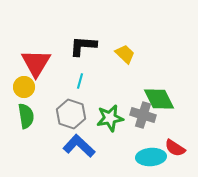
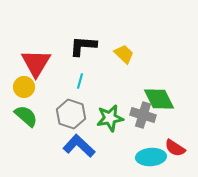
yellow trapezoid: moved 1 px left
green semicircle: rotated 40 degrees counterclockwise
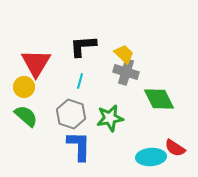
black L-shape: rotated 8 degrees counterclockwise
gray cross: moved 17 px left, 43 px up
blue L-shape: rotated 48 degrees clockwise
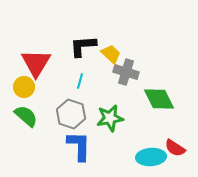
yellow trapezoid: moved 13 px left
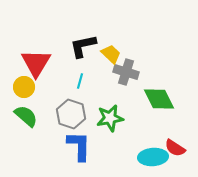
black L-shape: rotated 8 degrees counterclockwise
cyan ellipse: moved 2 px right
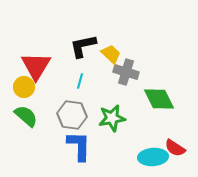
red triangle: moved 3 px down
gray hexagon: moved 1 px right, 1 px down; rotated 12 degrees counterclockwise
green star: moved 2 px right
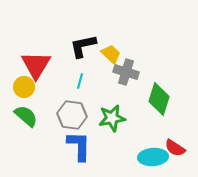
red triangle: moved 1 px up
green diamond: rotated 44 degrees clockwise
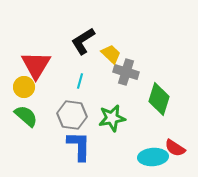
black L-shape: moved 5 px up; rotated 20 degrees counterclockwise
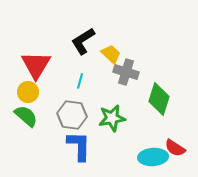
yellow circle: moved 4 px right, 5 px down
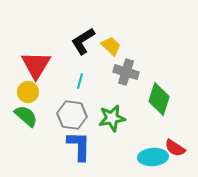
yellow trapezoid: moved 8 px up
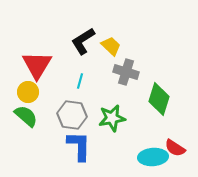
red triangle: moved 1 px right
